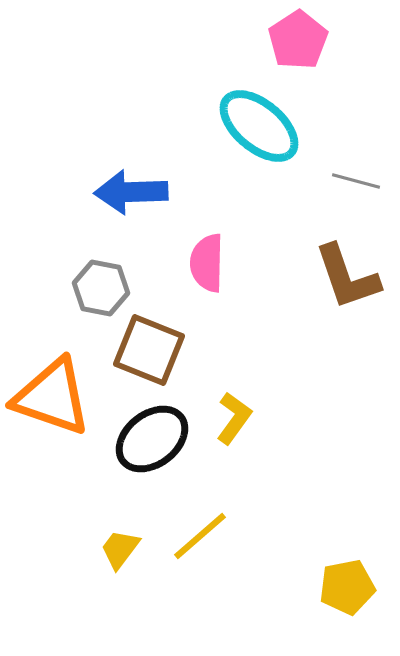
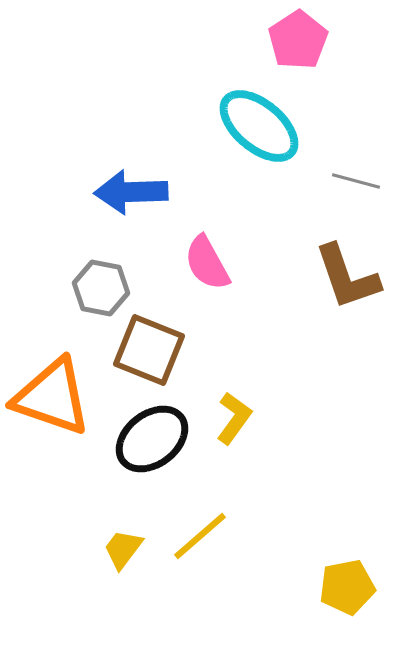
pink semicircle: rotated 30 degrees counterclockwise
yellow trapezoid: moved 3 px right
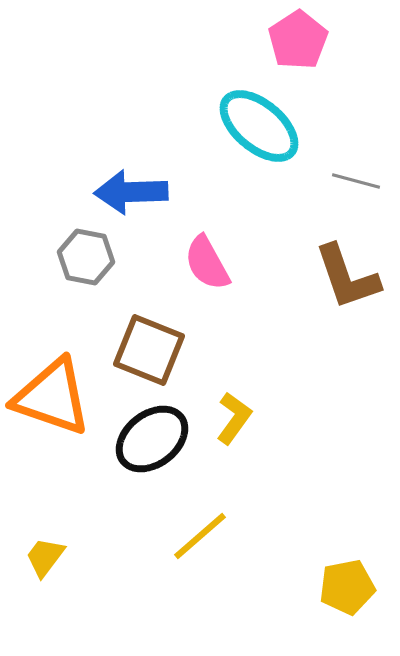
gray hexagon: moved 15 px left, 31 px up
yellow trapezoid: moved 78 px left, 8 px down
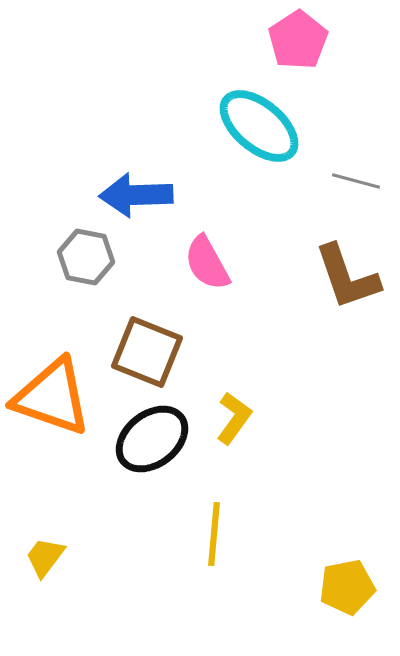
blue arrow: moved 5 px right, 3 px down
brown square: moved 2 px left, 2 px down
yellow line: moved 14 px right, 2 px up; rotated 44 degrees counterclockwise
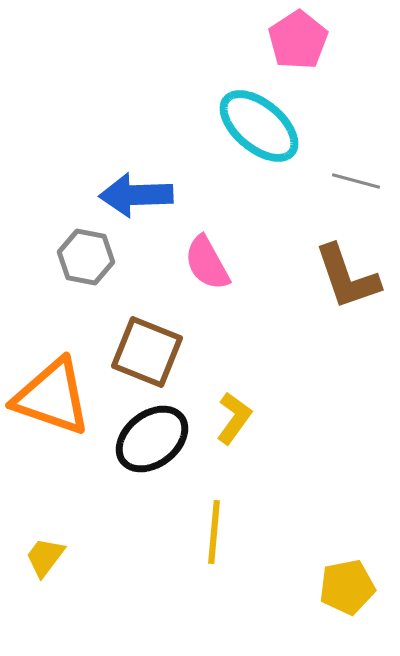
yellow line: moved 2 px up
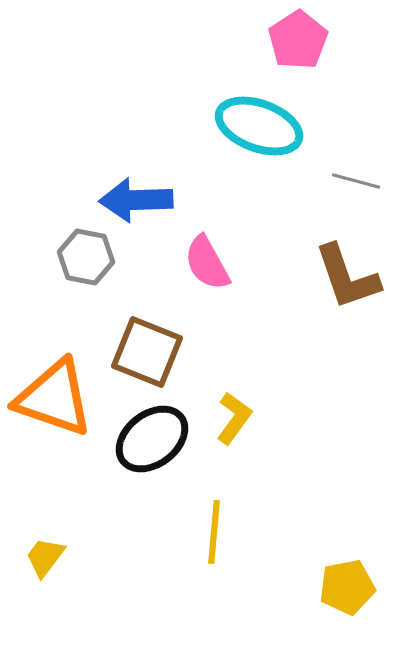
cyan ellipse: rotated 20 degrees counterclockwise
blue arrow: moved 5 px down
orange triangle: moved 2 px right, 1 px down
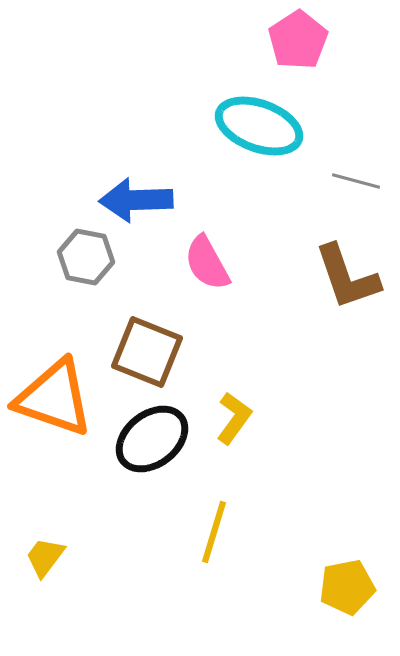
yellow line: rotated 12 degrees clockwise
